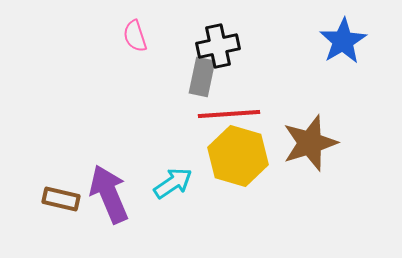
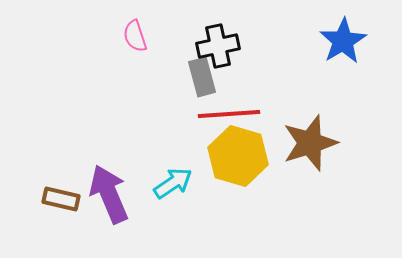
gray rectangle: rotated 27 degrees counterclockwise
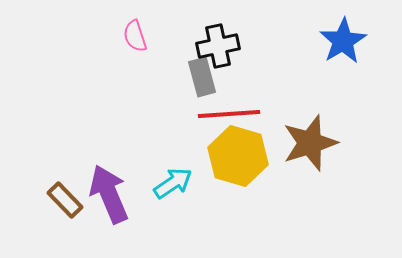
brown rectangle: moved 4 px right, 1 px down; rotated 33 degrees clockwise
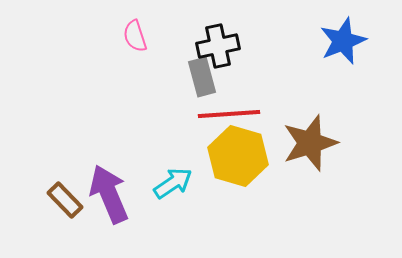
blue star: rotated 9 degrees clockwise
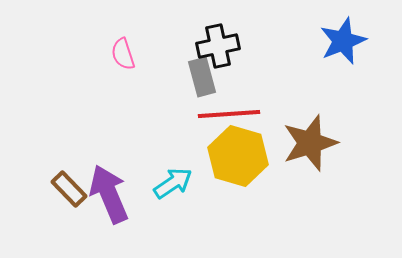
pink semicircle: moved 12 px left, 18 px down
brown rectangle: moved 4 px right, 11 px up
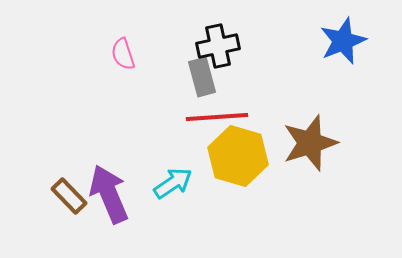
red line: moved 12 px left, 3 px down
brown rectangle: moved 7 px down
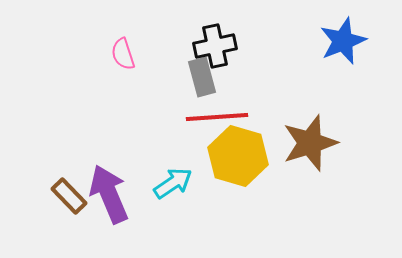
black cross: moved 3 px left
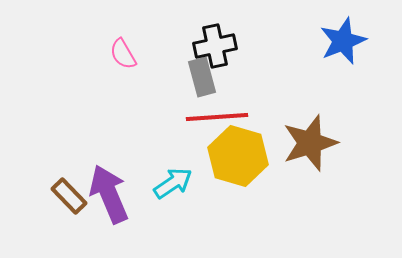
pink semicircle: rotated 12 degrees counterclockwise
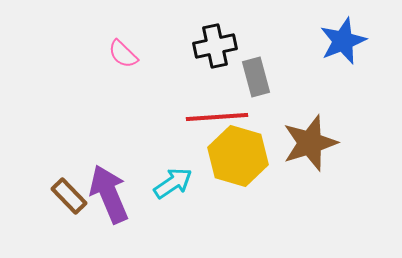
pink semicircle: rotated 16 degrees counterclockwise
gray rectangle: moved 54 px right
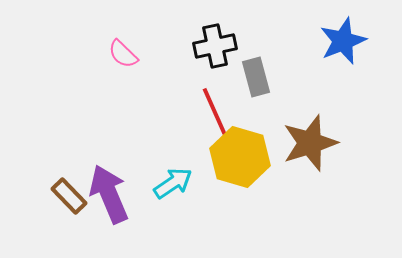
red line: rotated 70 degrees clockwise
yellow hexagon: moved 2 px right, 1 px down
